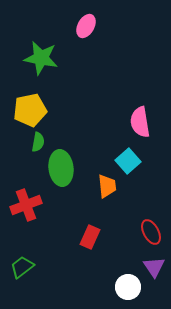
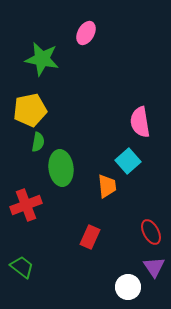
pink ellipse: moved 7 px down
green star: moved 1 px right, 1 px down
green trapezoid: rotated 75 degrees clockwise
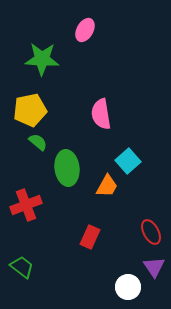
pink ellipse: moved 1 px left, 3 px up
green star: rotated 8 degrees counterclockwise
pink semicircle: moved 39 px left, 8 px up
green semicircle: rotated 60 degrees counterclockwise
green ellipse: moved 6 px right
orange trapezoid: rotated 35 degrees clockwise
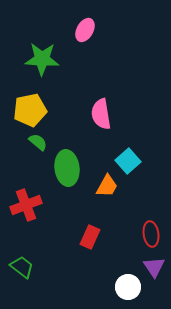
red ellipse: moved 2 px down; rotated 20 degrees clockwise
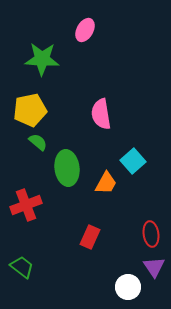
cyan square: moved 5 px right
orange trapezoid: moved 1 px left, 3 px up
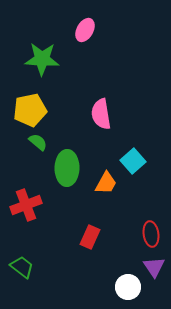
green ellipse: rotated 8 degrees clockwise
